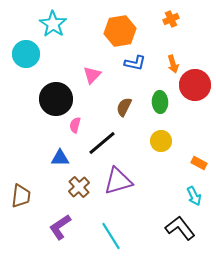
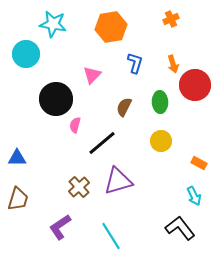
cyan star: rotated 24 degrees counterclockwise
orange hexagon: moved 9 px left, 4 px up
blue L-shape: rotated 85 degrees counterclockwise
blue triangle: moved 43 px left
brown trapezoid: moved 3 px left, 3 px down; rotated 10 degrees clockwise
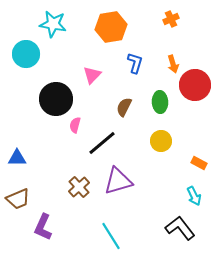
brown trapezoid: rotated 50 degrees clockwise
purple L-shape: moved 17 px left; rotated 32 degrees counterclockwise
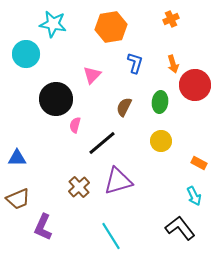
green ellipse: rotated 10 degrees clockwise
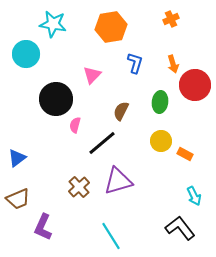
brown semicircle: moved 3 px left, 4 px down
blue triangle: rotated 36 degrees counterclockwise
orange rectangle: moved 14 px left, 9 px up
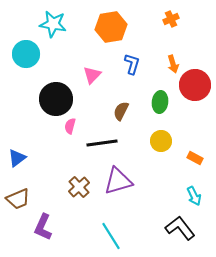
blue L-shape: moved 3 px left, 1 px down
pink semicircle: moved 5 px left, 1 px down
black line: rotated 32 degrees clockwise
orange rectangle: moved 10 px right, 4 px down
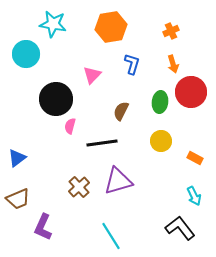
orange cross: moved 12 px down
red circle: moved 4 px left, 7 px down
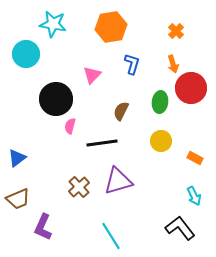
orange cross: moved 5 px right; rotated 21 degrees counterclockwise
red circle: moved 4 px up
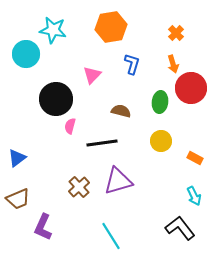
cyan star: moved 6 px down
orange cross: moved 2 px down
brown semicircle: rotated 78 degrees clockwise
